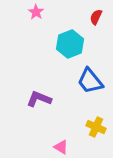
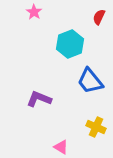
pink star: moved 2 px left
red semicircle: moved 3 px right
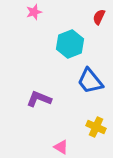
pink star: rotated 21 degrees clockwise
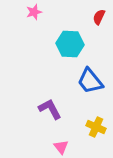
cyan hexagon: rotated 24 degrees clockwise
purple L-shape: moved 11 px right, 10 px down; rotated 40 degrees clockwise
pink triangle: rotated 21 degrees clockwise
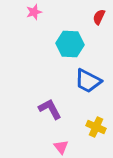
blue trapezoid: moved 2 px left; rotated 24 degrees counterclockwise
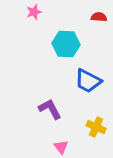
red semicircle: rotated 70 degrees clockwise
cyan hexagon: moved 4 px left
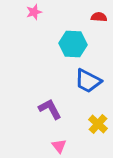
cyan hexagon: moved 7 px right
yellow cross: moved 2 px right, 3 px up; rotated 18 degrees clockwise
pink triangle: moved 2 px left, 1 px up
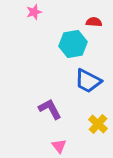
red semicircle: moved 5 px left, 5 px down
cyan hexagon: rotated 12 degrees counterclockwise
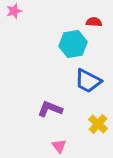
pink star: moved 20 px left, 1 px up
purple L-shape: rotated 40 degrees counterclockwise
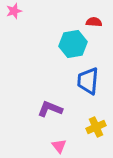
blue trapezoid: rotated 68 degrees clockwise
yellow cross: moved 2 px left, 3 px down; rotated 24 degrees clockwise
